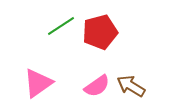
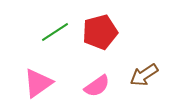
green line: moved 6 px left, 6 px down
brown arrow: moved 13 px right, 11 px up; rotated 64 degrees counterclockwise
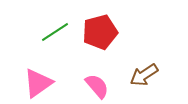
pink semicircle: rotated 96 degrees counterclockwise
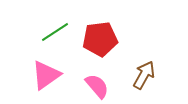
red pentagon: moved 7 px down; rotated 8 degrees clockwise
brown arrow: rotated 152 degrees clockwise
pink triangle: moved 8 px right, 8 px up
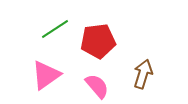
green line: moved 3 px up
red pentagon: moved 2 px left, 2 px down
brown arrow: moved 1 px left, 1 px up; rotated 12 degrees counterclockwise
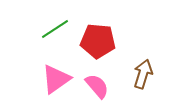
red pentagon: rotated 12 degrees clockwise
pink triangle: moved 10 px right, 4 px down
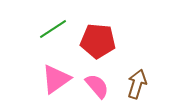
green line: moved 2 px left
brown arrow: moved 6 px left, 10 px down
